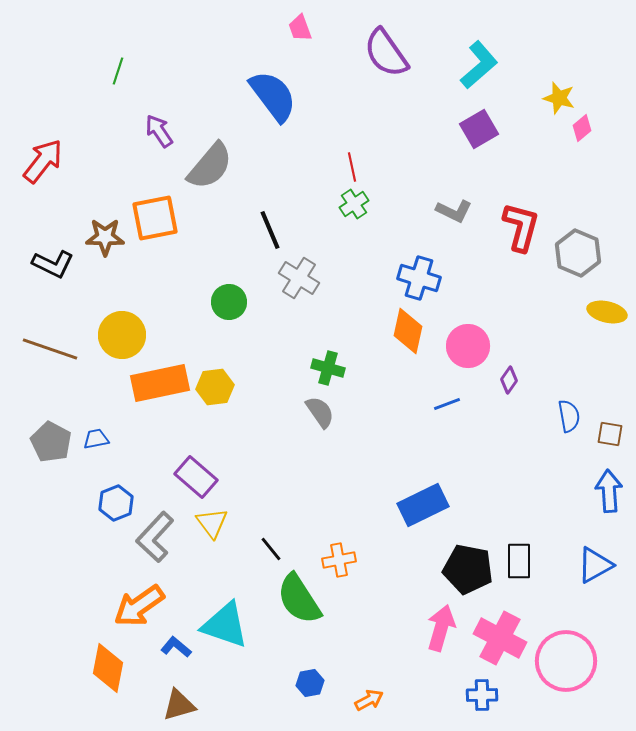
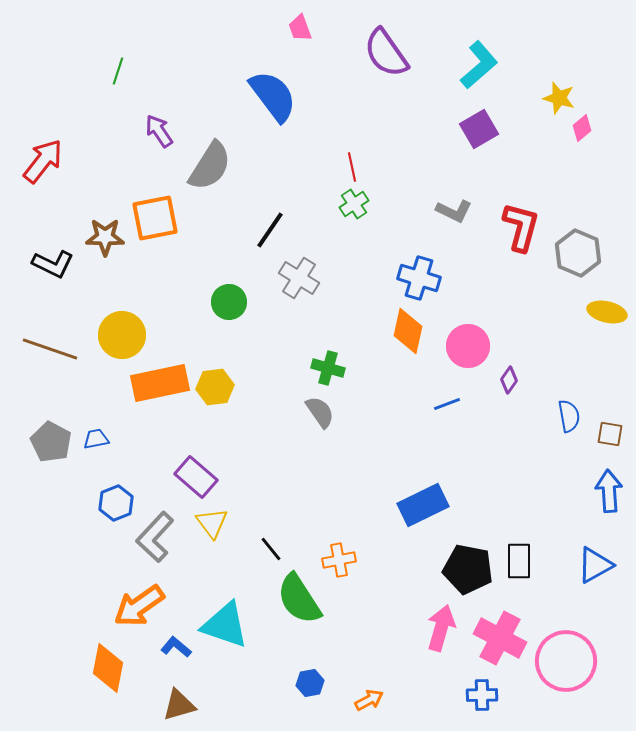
gray semicircle at (210, 166): rotated 8 degrees counterclockwise
black line at (270, 230): rotated 57 degrees clockwise
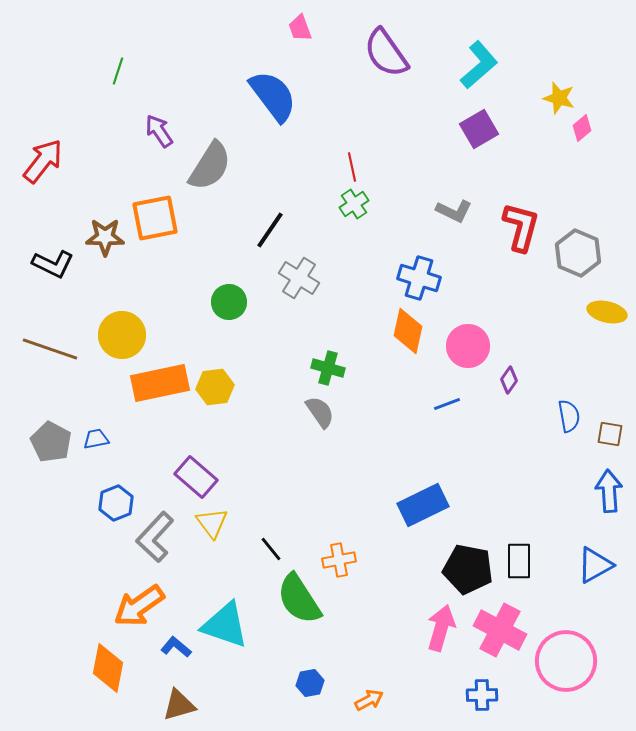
pink cross at (500, 638): moved 8 px up
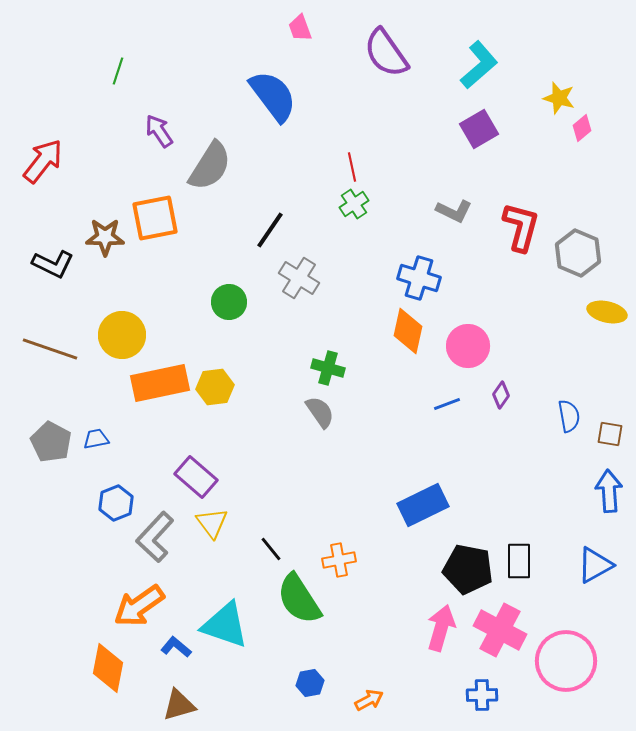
purple diamond at (509, 380): moved 8 px left, 15 px down
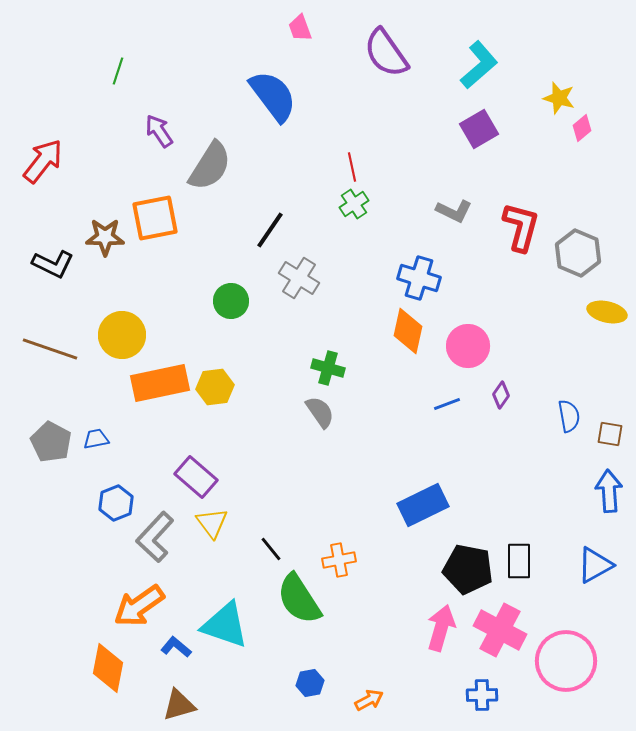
green circle at (229, 302): moved 2 px right, 1 px up
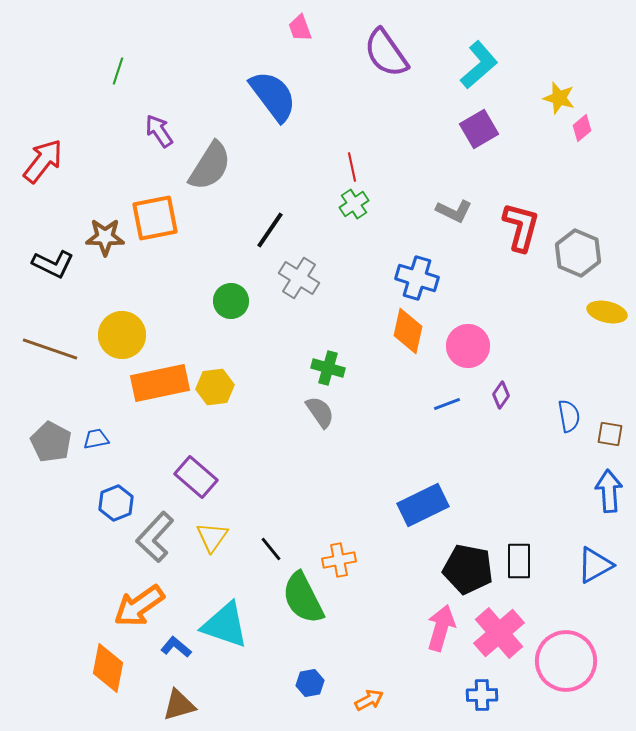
blue cross at (419, 278): moved 2 px left
yellow triangle at (212, 523): moved 14 px down; rotated 12 degrees clockwise
green semicircle at (299, 599): moved 4 px right, 1 px up; rotated 6 degrees clockwise
pink cross at (500, 630): moved 1 px left, 3 px down; rotated 21 degrees clockwise
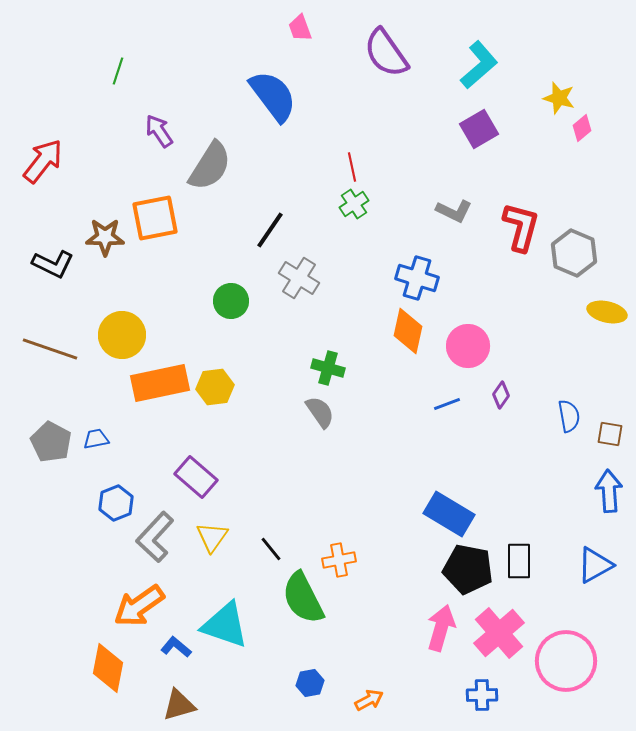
gray hexagon at (578, 253): moved 4 px left
blue rectangle at (423, 505): moved 26 px right, 9 px down; rotated 57 degrees clockwise
